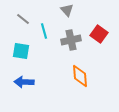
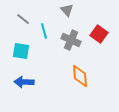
gray cross: rotated 36 degrees clockwise
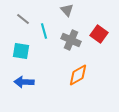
orange diamond: moved 2 px left, 1 px up; rotated 65 degrees clockwise
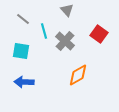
gray cross: moved 6 px left, 1 px down; rotated 18 degrees clockwise
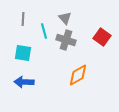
gray triangle: moved 2 px left, 8 px down
gray line: rotated 56 degrees clockwise
red square: moved 3 px right, 3 px down
gray cross: moved 1 px right, 1 px up; rotated 24 degrees counterclockwise
cyan square: moved 2 px right, 2 px down
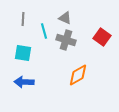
gray triangle: rotated 24 degrees counterclockwise
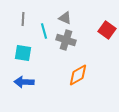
red square: moved 5 px right, 7 px up
